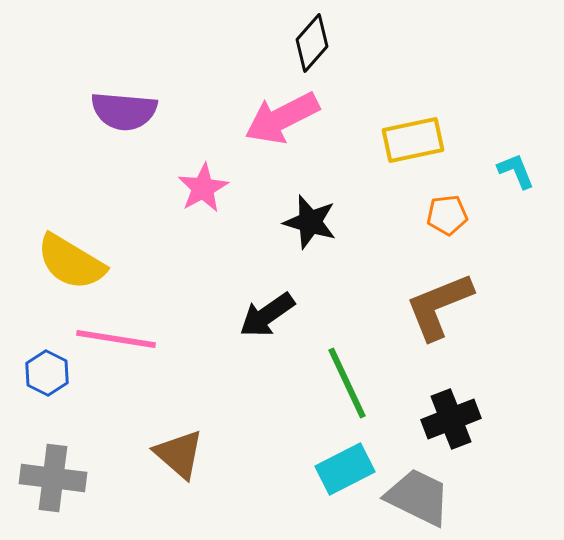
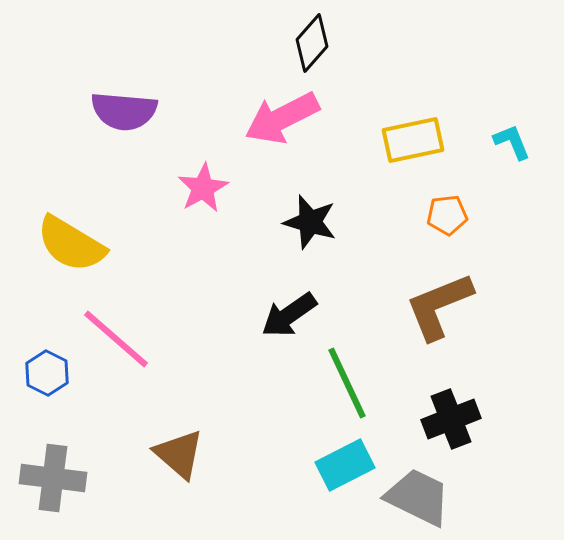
cyan L-shape: moved 4 px left, 29 px up
yellow semicircle: moved 18 px up
black arrow: moved 22 px right
pink line: rotated 32 degrees clockwise
cyan rectangle: moved 4 px up
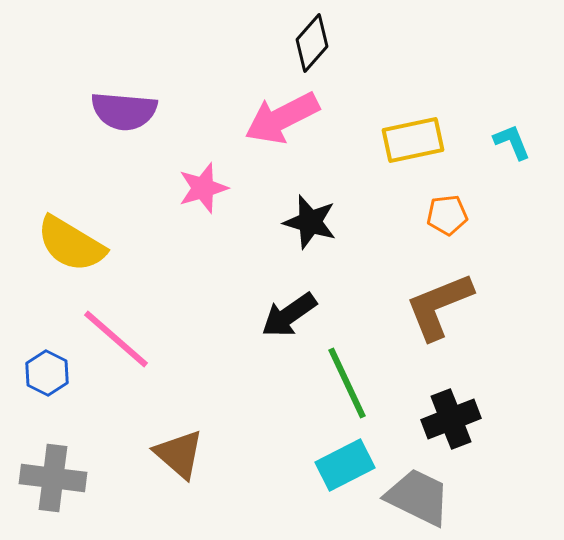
pink star: rotated 12 degrees clockwise
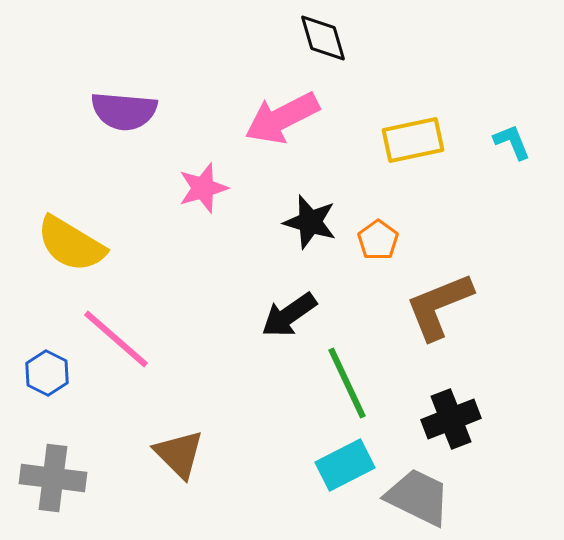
black diamond: moved 11 px right, 5 px up; rotated 58 degrees counterclockwise
orange pentagon: moved 69 px left, 25 px down; rotated 30 degrees counterclockwise
brown triangle: rotated 4 degrees clockwise
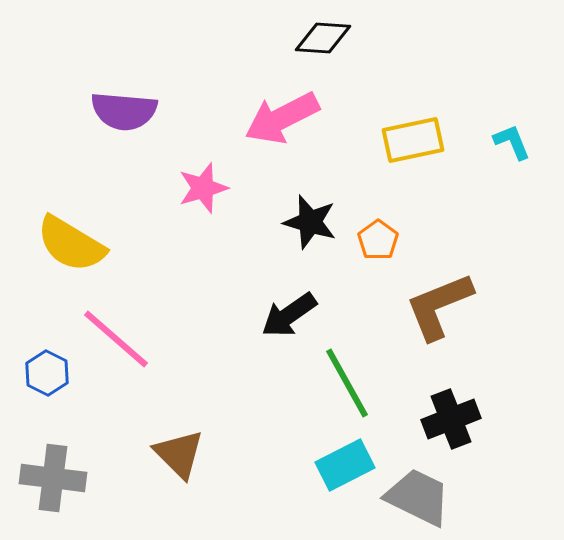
black diamond: rotated 70 degrees counterclockwise
green line: rotated 4 degrees counterclockwise
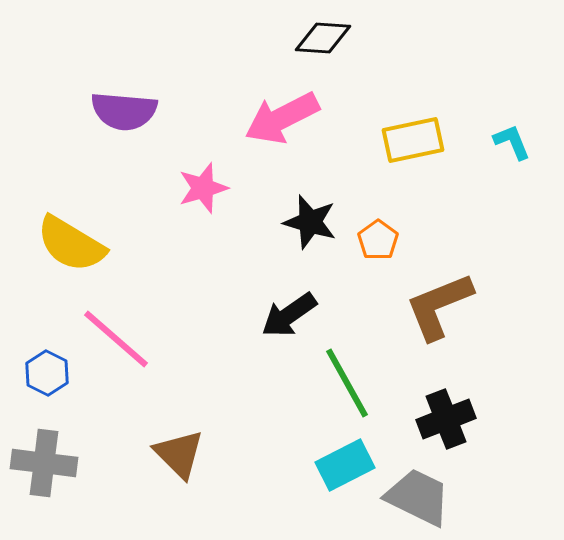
black cross: moved 5 px left
gray cross: moved 9 px left, 15 px up
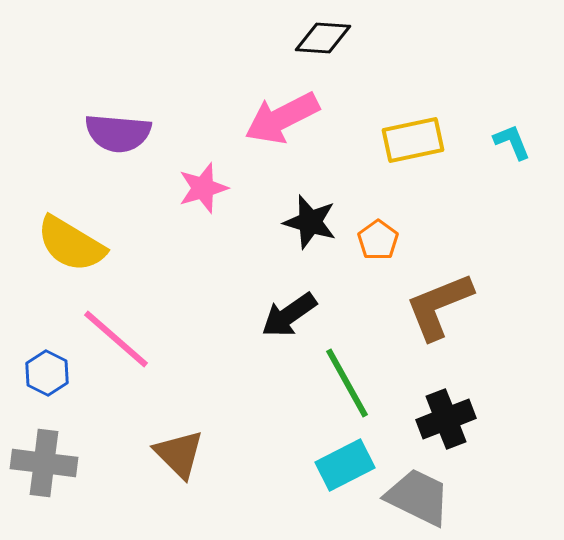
purple semicircle: moved 6 px left, 22 px down
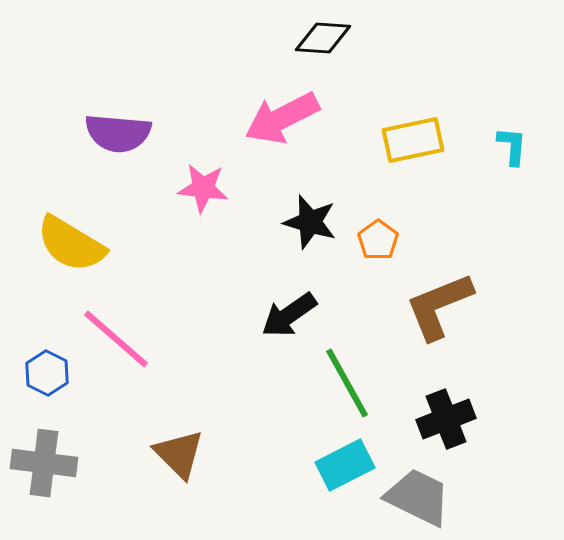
cyan L-shape: moved 4 px down; rotated 27 degrees clockwise
pink star: rotated 24 degrees clockwise
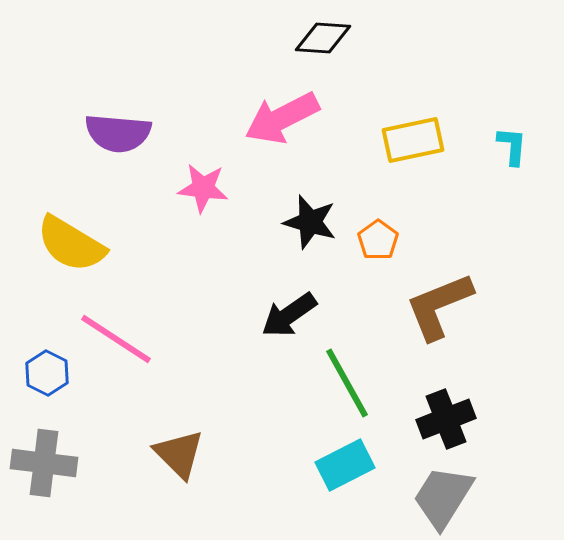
pink line: rotated 8 degrees counterclockwise
gray trapezoid: moved 25 px right; rotated 84 degrees counterclockwise
